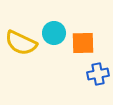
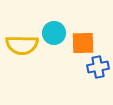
yellow semicircle: moved 1 px right, 2 px down; rotated 24 degrees counterclockwise
blue cross: moved 7 px up
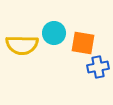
orange square: rotated 10 degrees clockwise
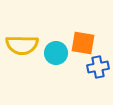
cyan circle: moved 2 px right, 20 px down
